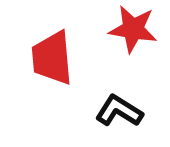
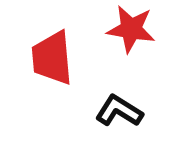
red star: moved 2 px left
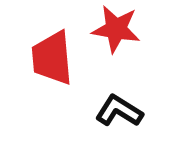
red star: moved 15 px left
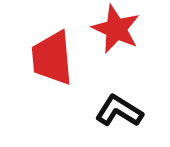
red star: rotated 15 degrees clockwise
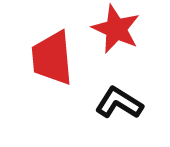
black L-shape: moved 8 px up
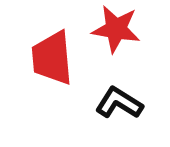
red star: rotated 15 degrees counterclockwise
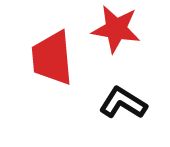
black L-shape: moved 4 px right
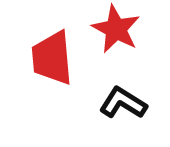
red star: rotated 18 degrees clockwise
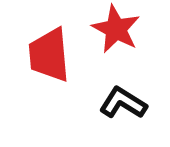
red trapezoid: moved 3 px left, 3 px up
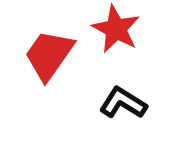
red trapezoid: rotated 40 degrees clockwise
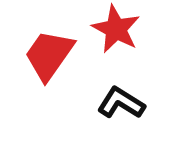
black L-shape: moved 2 px left
